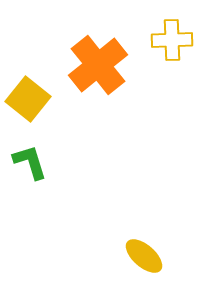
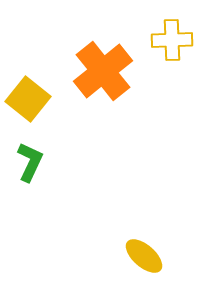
orange cross: moved 5 px right, 6 px down
green L-shape: rotated 42 degrees clockwise
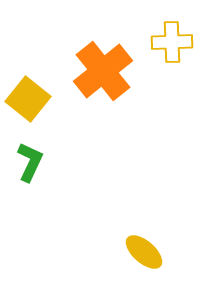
yellow cross: moved 2 px down
yellow ellipse: moved 4 px up
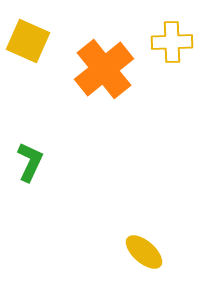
orange cross: moved 1 px right, 2 px up
yellow square: moved 58 px up; rotated 15 degrees counterclockwise
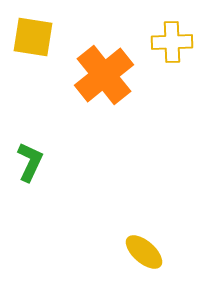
yellow square: moved 5 px right, 4 px up; rotated 15 degrees counterclockwise
orange cross: moved 6 px down
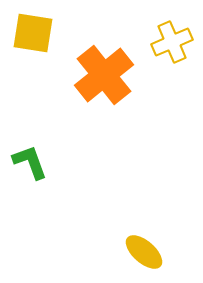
yellow square: moved 4 px up
yellow cross: rotated 21 degrees counterclockwise
green L-shape: rotated 45 degrees counterclockwise
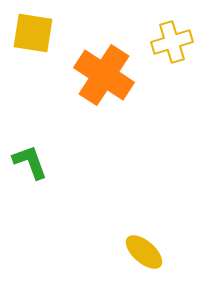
yellow cross: rotated 6 degrees clockwise
orange cross: rotated 18 degrees counterclockwise
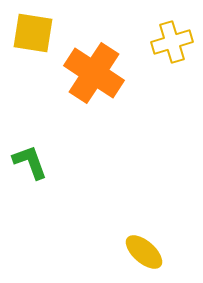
orange cross: moved 10 px left, 2 px up
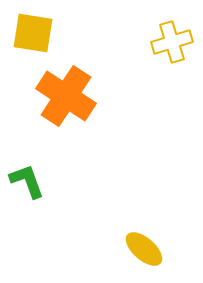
orange cross: moved 28 px left, 23 px down
green L-shape: moved 3 px left, 19 px down
yellow ellipse: moved 3 px up
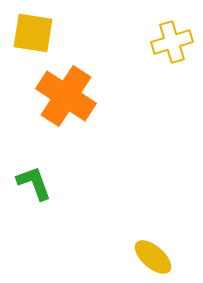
green L-shape: moved 7 px right, 2 px down
yellow ellipse: moved 9 px right, 8 px down
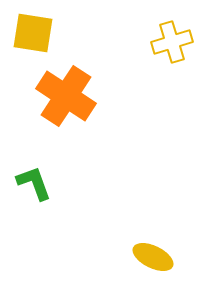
yellow ellipse: rotated 15 degrees counterclockwise
